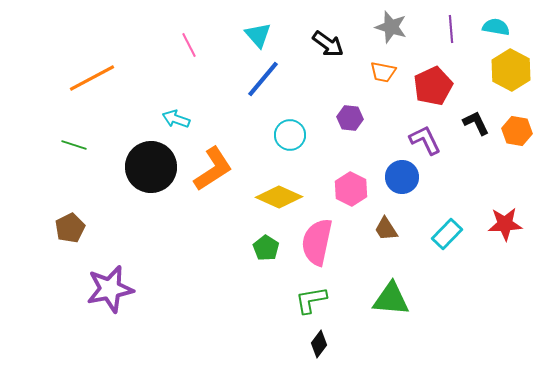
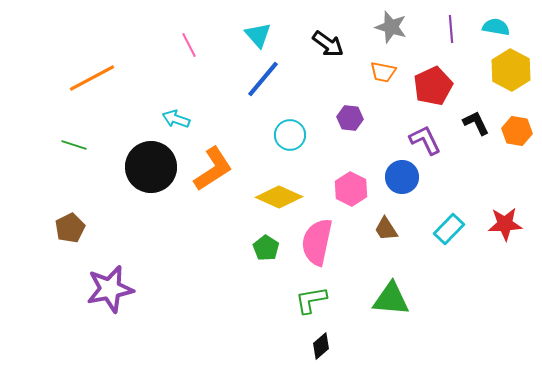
cyan rectangle: moved 2 px right, 5 px up
black diamond: moved 2 px right, 2 px down; rotated 12 degrees clockwise
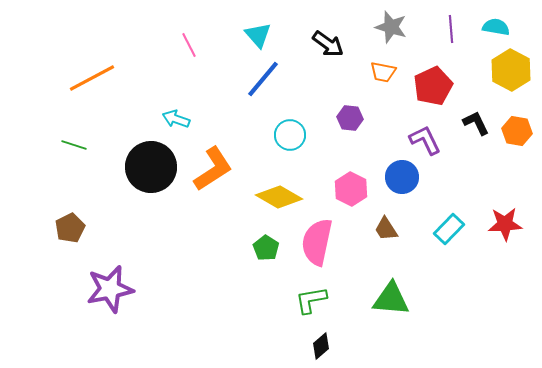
yellow diamond: rotated 6 degrees clockwise
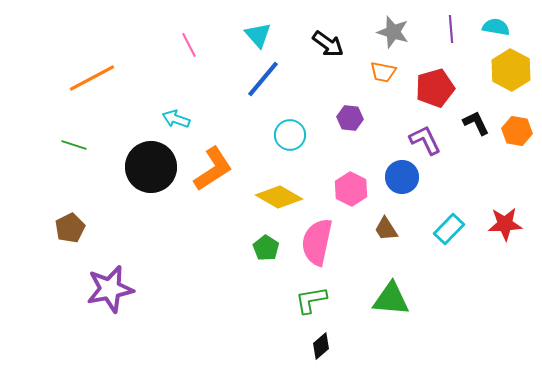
gray star: moved 2 px right, 5 px down
red pentagon: moved 2 px right, 2 px down; rotated 9 degrees clockwise
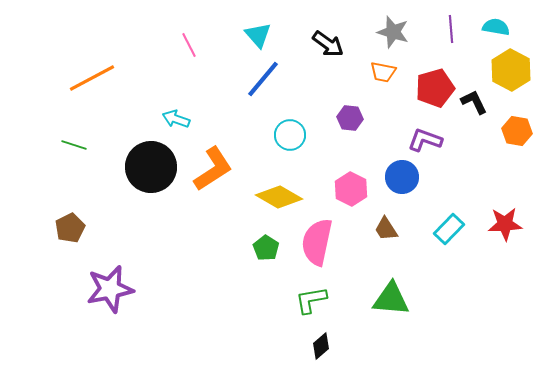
black L-shape: moved 2 px left, 21 px up
purple L-shape: rotated 44 degrees counterclockwise
